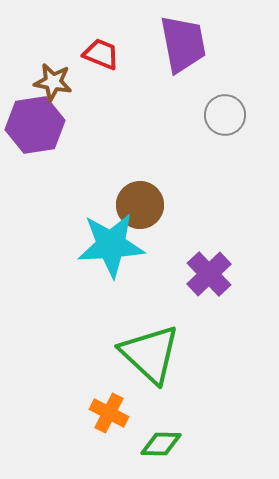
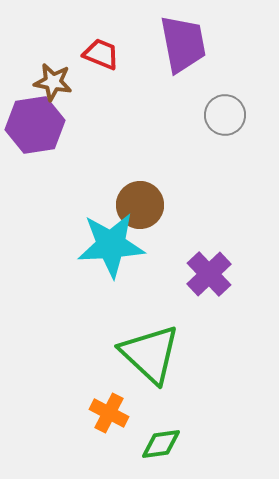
green diamond: rotated 9 degrees counterclockwise
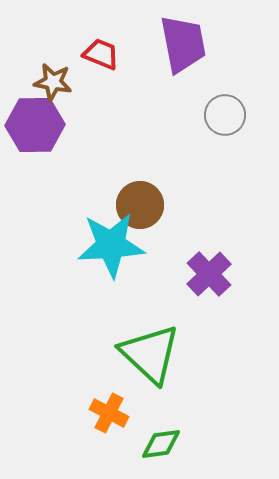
purple hexagon: rotated 8 degrees clockwise
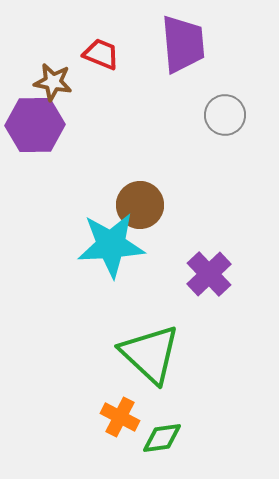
purple trapezoid: rotated 6 degrees clockwise
orange cross: moved 11 px right, 4 px down
green diamond: moved 1 px right, 6 px up
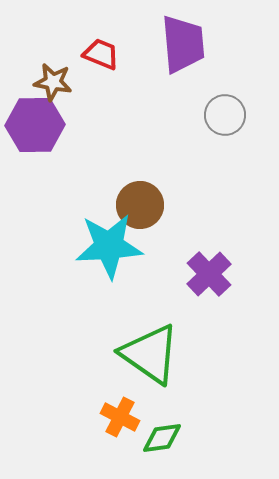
cyan star: moved 2 px left, 1 px down
green triangle: rotated 8 degrees counterclockwise
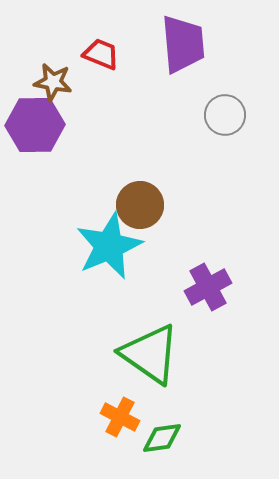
cyan star: rotated 20 degrees counterclockwise
purple cross: moved 1 px left, 13 px down; rotated 15 degrees clockwise
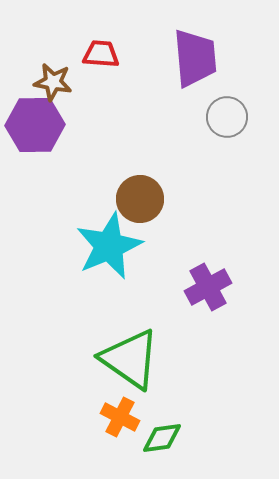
purple trapezoid: moved 12 px right, 14 px down
red trapezoid: rotated 18 degrees counterclockwise
gray circle: moved 2 px right, 2 px down
brown circle: moved 6 px up
green triangle: moved 20 px left, 5 px down
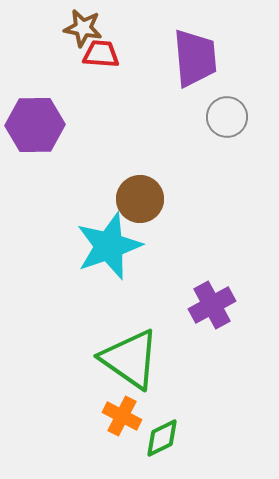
brown star: moved 30 px right, 54 px up
cyan star: rotated 4 degrees clockwise
purple cross: moved 4 px right, 18 px down
orange cross: moved 2 px right, 1 px up
green diamond: rotated 18 degrees counterclockwise
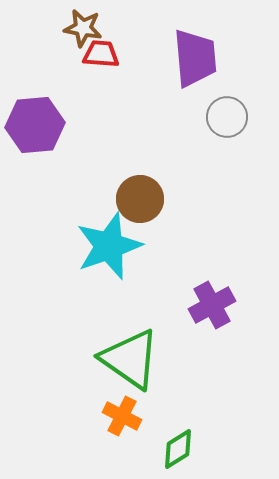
purple hexagon: rotated 4 degrees counterclockwise
green diamond: moved 16 px right, 11 px down; rotated 6 degrees counterclockwise
